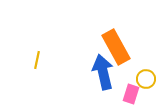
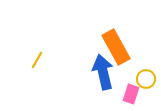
yellow line: rotated 18 degrees clockwise
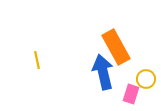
yellow line: rotated 42 degrees counterclockwise
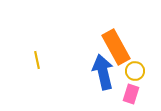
yellow circle: moved 11 px left, 8 px up
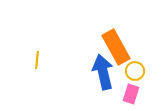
yellow line: rotated 18 degrees clockwise
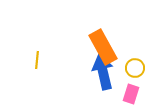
orange rectangle: moved 13 px left
yellow circle: moved 3 px up
